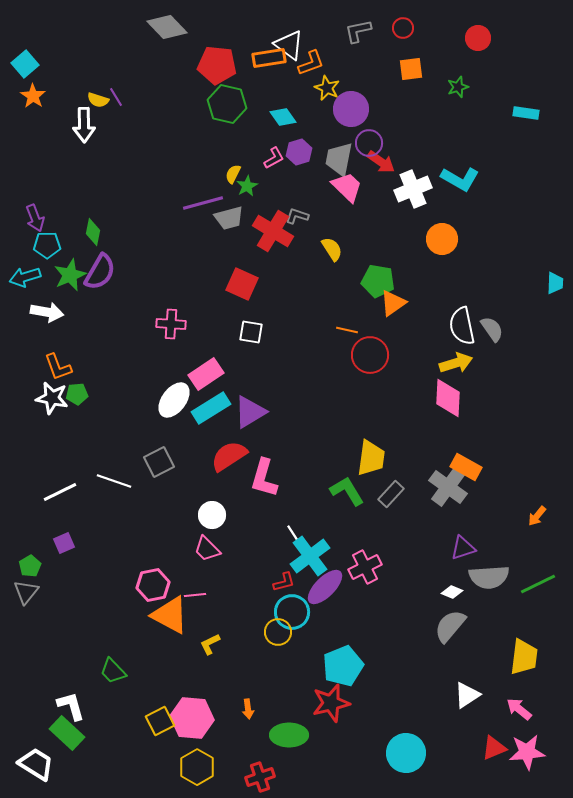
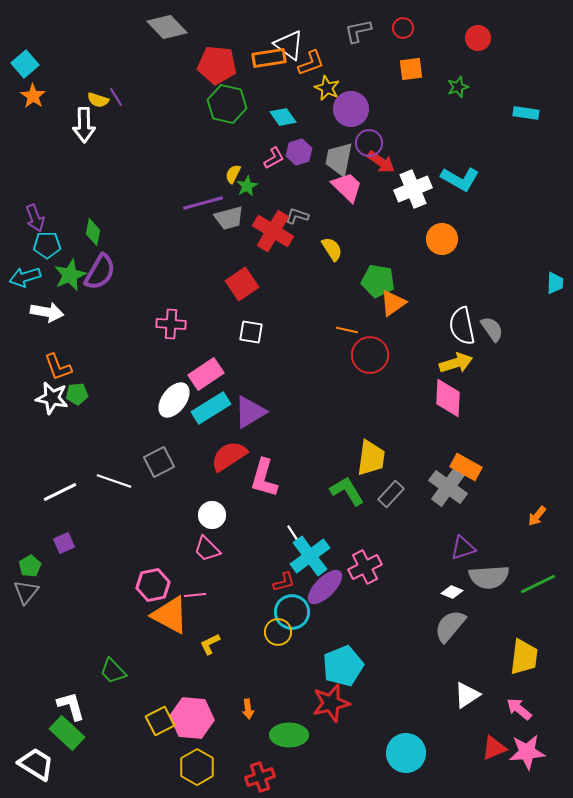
red square at (242, 284): rotated 32 degrees clockwise
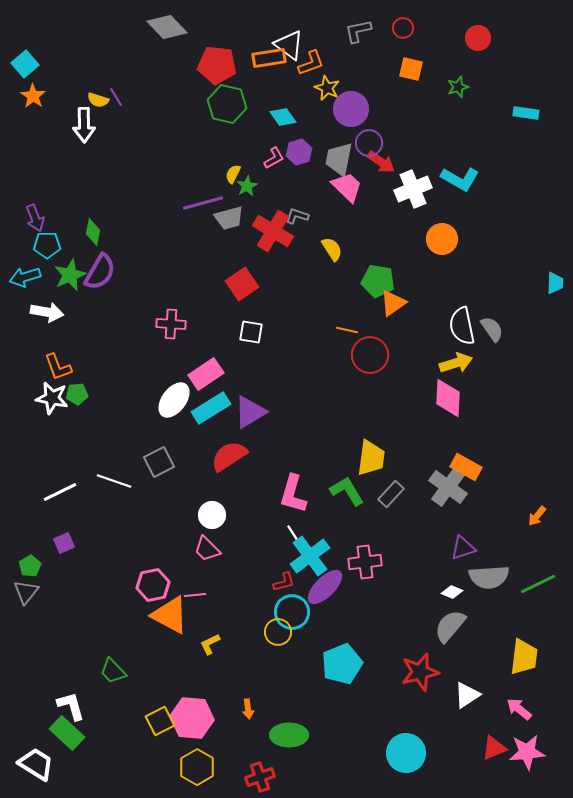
orange square at (411, 69): rotated 20 degrees clockwise
pink L-shape at (264, 478): moved 29 px right, 16 px down
pink cross at (365, 567): moved 5 px up; rotated 20 degrees clockwise
cyan pentagon at (343, 666): moved 1 px left, 2 px up
red star at (331, 703): moved 89 px right, 31 px up
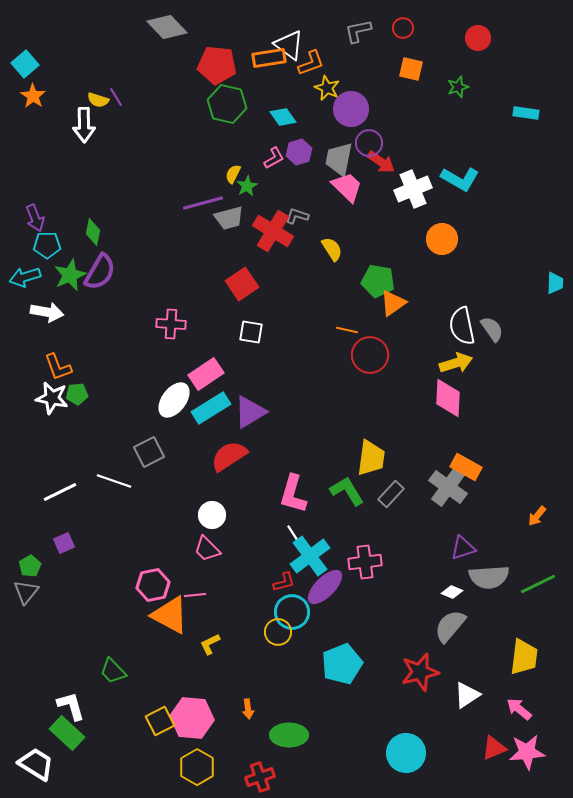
gray square at (159, 462): moved 10 px left, 10 px up
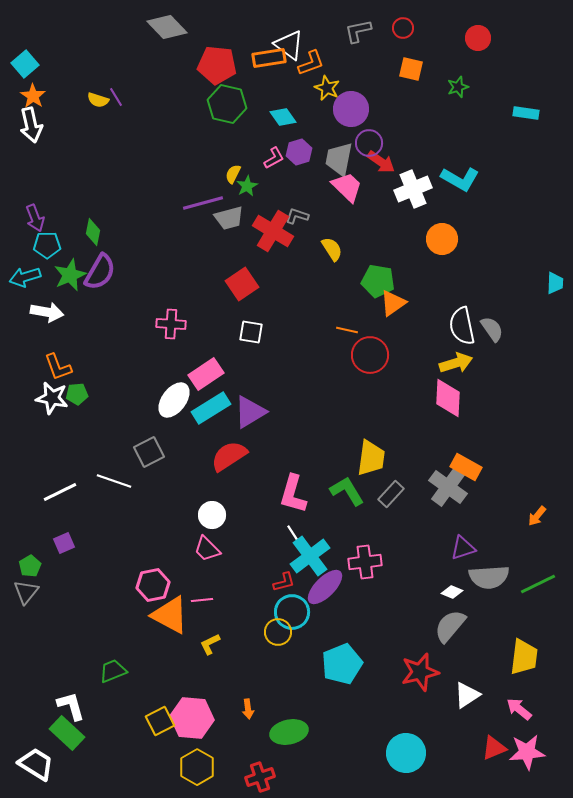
white arrow at (84, 125): moved 53 px left; rotated 12 degrees counterclockwise
pink line at (195, 595): moved 7 px right, 5 px down
green trapezoid at (113, 671): rotated 112 degrees clockwise
green ellipse at (289, 735): moved 3 px up; rotated 12 degrees counterclockwise
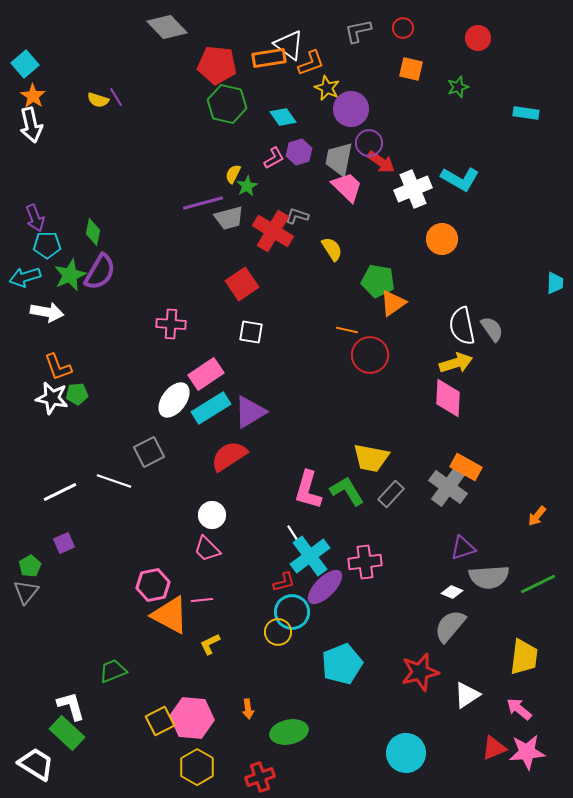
yellow trapezoid at (371, 458): rotated 93 degrees clockwise
pink L-shape at (293, 494): moved 15 px right, 4 px up
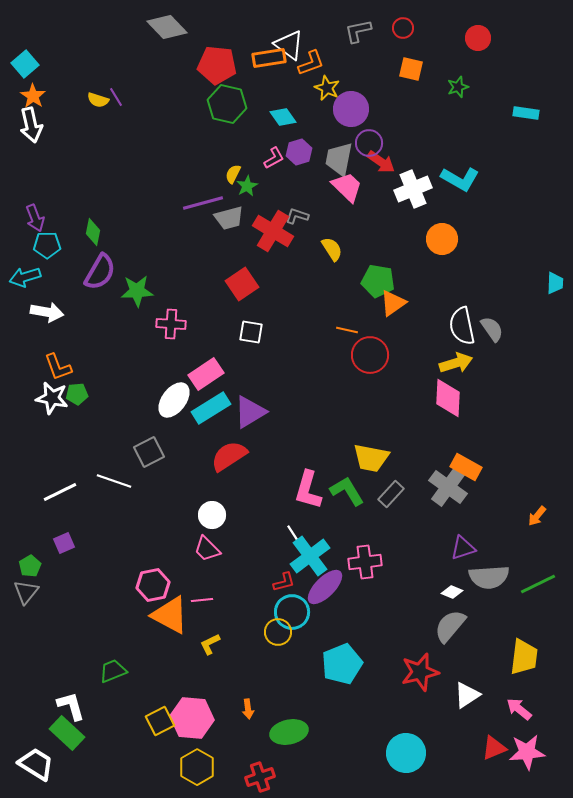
green star at (70, 275): moved 67 px right, 16 px down; rotated 20 degrees clockwise
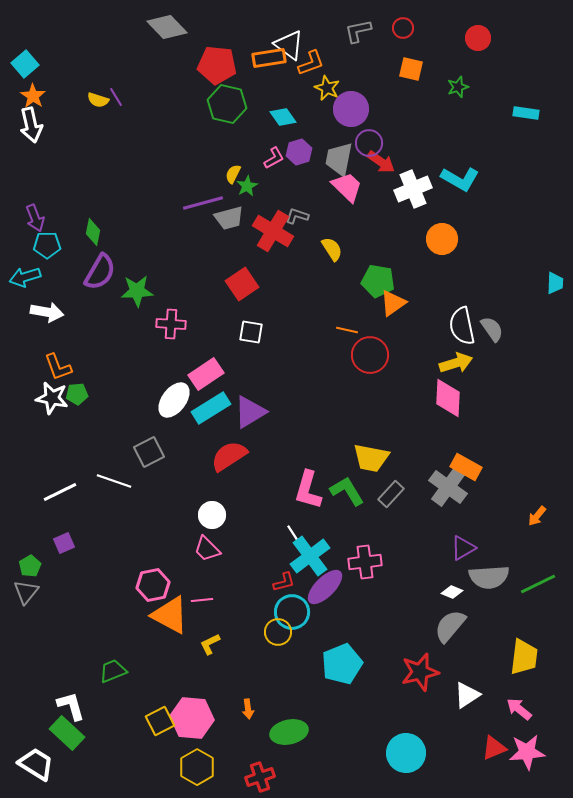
purple triangle at (463, 548): rotated 12 degrees counterclockwise
